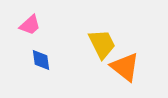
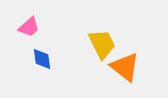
pink trapezoid: moved 1 px left, 2 px down
blue diamond: moved 1 px right, 1 px up
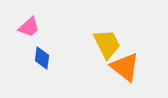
yellow trapezoid: moved 5 px right
blue diamond: moved 1 px up; rotated 15 degrees clockwise
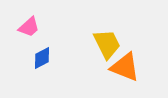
blue diamond: rotated 55 degrees clockwise
orange triangle: rotated 16 degrees counterclockwise
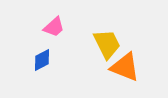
pink trapezoid: moved 25 px right
blue diamond: moved 2 px down
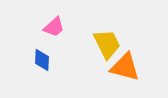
blue diamond: rotated 60 degrees counterclockwise
orange triangle: rotated 8 degrees counterclockwise
